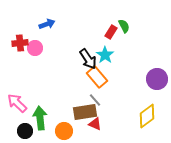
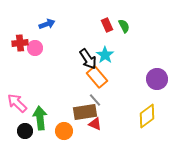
red rectangle: moved 4 px left, 7 px up; rotated 56 degrees counterclockwise
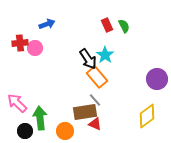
orange circle: moved 1 px right
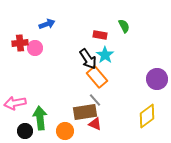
red rectangle: moved 7 px left, 10 px down; rotated 56 degrees counterclockwise
pink arrow: moved 2 px left; rotated 55 degrees counterclockwise
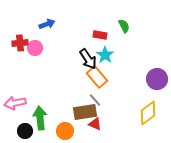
yellow diamond: moved 1 px right, 3 px up
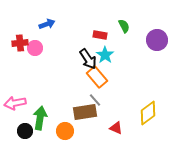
purple circle: moved 39 px up
green arrow: rotated 15 degrees clockwise
red triangle: moved 21 px right, 4 px down
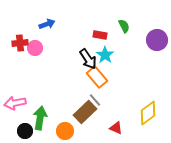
brown rectangle: rotated 35 degrees counterclockwise
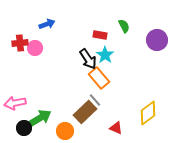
orange rectangle: moved 2 px right, 1 px down
green arrow: rotated 50 degrees clockwise
black circle: moved 1 px left, 3 px up
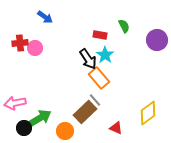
blue arrow: moved 2 px left, 7 px up; rotated 56 degrees clockwise
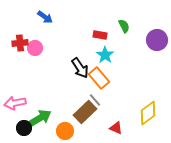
black arrow: moved 8 px left, 9 px down
